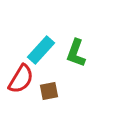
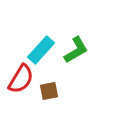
green L-shape: moved 3 px up; rotated 140 degrees counterclockwise
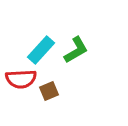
red semicircle: rotated 56 degrees clockwise
brown square: rotated 12 degrees counterclockwise
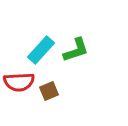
green L-shape: rotated 12 degrees clockwise
red semicircle: moved 2 px left, 3 px down
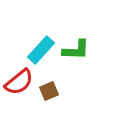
green L-shape: rotated 20 degrees clockwise
red semicircle: rotated 36 degrees counterclockwise
